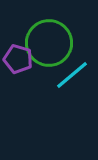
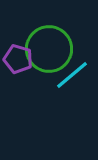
green circle: moved 6 px down
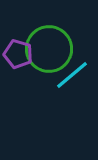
purple pentagon: moved 5 px up
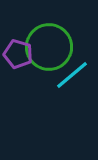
green circle: moved 2 px up
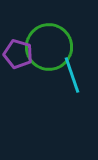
cyan line: rotated 69 degrees counterclockwise
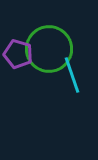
green circle: moved 2 px down
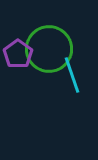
purple pentagon: rotated 20 degrees clockwise
